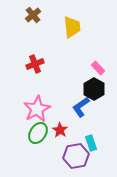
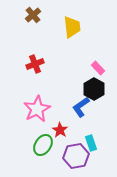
green ellipse: moved 5 px right, 12 px down
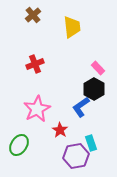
green ellipse: moved 24 px left
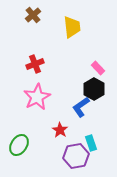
pink star: moved 12 px up
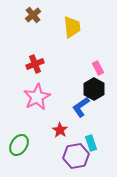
pink rectangle: rotated 16 degrees clockwise
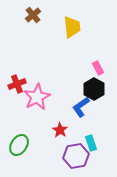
red cross: moved 18 px left, 20 px down
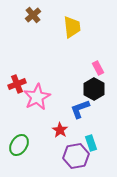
blue L-shape: moved 1 px left, 2 px down; rotated 15 degrees clockwise
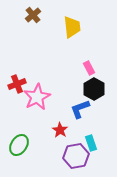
pink rectangle: moved 9 px left
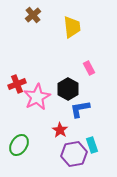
black hexagon: moved 26 px left
blue L-shape: rotated 10 degrees clockwise
cyan rectangle: moved 1 px right, 2 px down
purple hexagon: moved 2 px left, 2 px up
